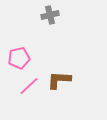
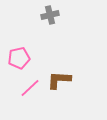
pink line: moved 1 px right, 2 px down
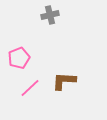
pink pentagon: rotated 10 degrees counterclockwise
brown L-shape: moved 5 px right, 1 px down
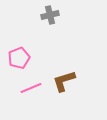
brown L-shape: rotated 20 degrees counterclockwise
pink line: moved 1 px right; rotated 20 degrees clockwise
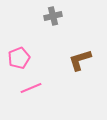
gray cross: moved 3 px right, 1 px down
brown L-shape: moved 16 px right, 21 px up
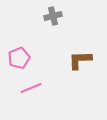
brown L-shape: rotated 15 degrees clockwise
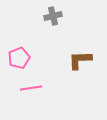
pink line: rotated 15 degrees clockwise
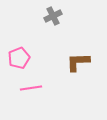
gray cross: rotated 12 degrees counterclockwise
brown L-shape: moved 2 px left, 2 px down
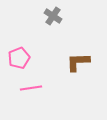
gray cross: rotated 30 degrees counterclockwise
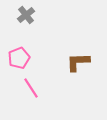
gray cross: moved 27 px left, 1 px up; rotated 18 degrees clockwise
pink line: rotated 65 degrees clockwise
